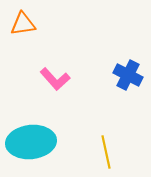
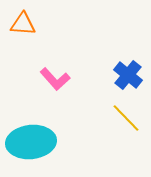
orange triangle: rotated 12 degrees clockwise
blue cross: rotated 12 degrees clockwise
yellow line: moved 20 px right, 34 px up; rotated 32 degrees counterclockwise
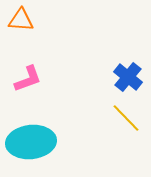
orange triangle: moved 2 px left, 4 px up
blue cross: moved 2 px down
pink L-shape: moved 27 px left; rotated 68 degrees counterclockwise
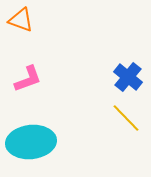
orange triangle: rotated 16 degrees clockwise
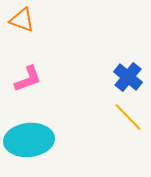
orange triangle: moved 1 px right
yellow line: moved 2 px right, 1 px up
cyan ellipse: moved 2 px left, 2 px up
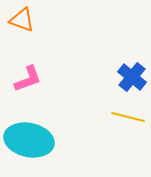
blue cross: moved 4 px right
yellow line: rotated 32 degrees counterclockwise
cyan ellipse: rotated 18 degrees clockwise
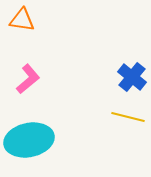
orange triangle: rotated 12 degrees counterclockwise
pink L-shape: rotated 20 degrees counterclockwise
cyan ellipse: rotated 24 degrees counterclockwise
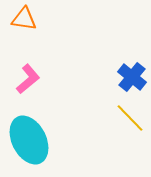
orange triangle: moved 2 px right, 1 px up
yellow line: moved 2 px right, 1 px down; rotated 32 degrees clockwise
cyan ellipse: rotated 75 degrees clockwise
